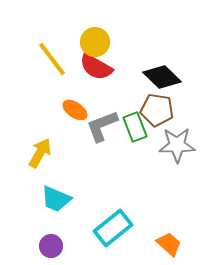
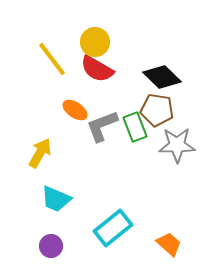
red semicircle: moved 1 px right, 2 px down
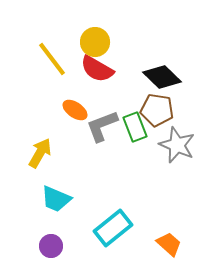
gray star: rotated 24 degrees clockwise
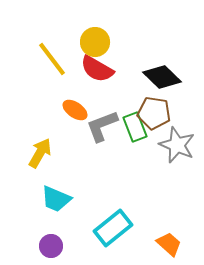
brown pentagon: moved 3 px left, 3 px down
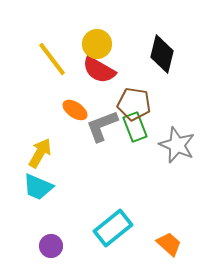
yellow circle: moved 2 px right, 2 px down
red semicircle: moved 2 px right, 1 px down
black diamond: moved 23 px up; rotated 60 degrees clockwise
brown pentagon: moved 20 px left, 9 px up
cyan trapezoid: moved 18 px left, 12 px up
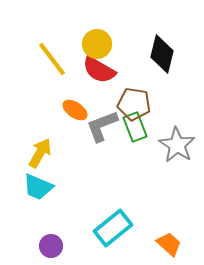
gray star: rotated 9 degrees clockwise
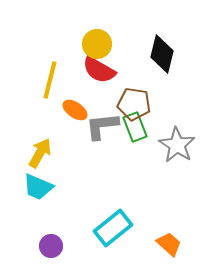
yellow line: moved 2 px left, 21 px down; rotated 51 degrees clockwise
gray L-shape: rotated 15 degrees clockwise
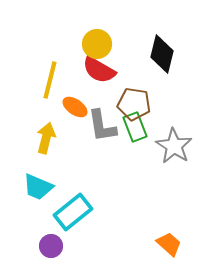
orange ellipse: moved 3 px up
gray L-shape: rotated 93 degrees counterclockwise
gray star: moved 3 px left, 1 px down
yellow arrow: moved 6 px right, 15 px up; rotated 16 degrees counterclockwise
cyan rectangle: moved 40 px left, 16 px up
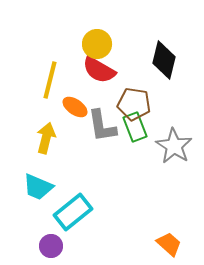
black diamond: moved 2 px right, 6 px down
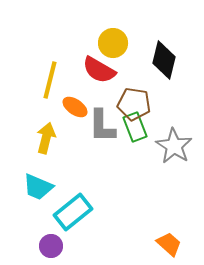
yellow circle: moved 16 px right, 1 px up
gray L-shape: rotated 9 degrees clockwise
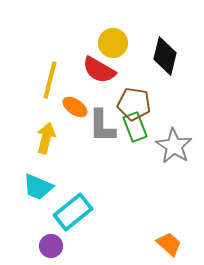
black diamond: moved 1 px right, 4 px up
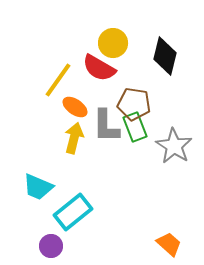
red semicircle: moved 2 px up
yellow line: moved 8 px right; rotated 21 degrees clockwise
gray L-shape: moved 4 px right
yellow arrow: moved 28 px right
